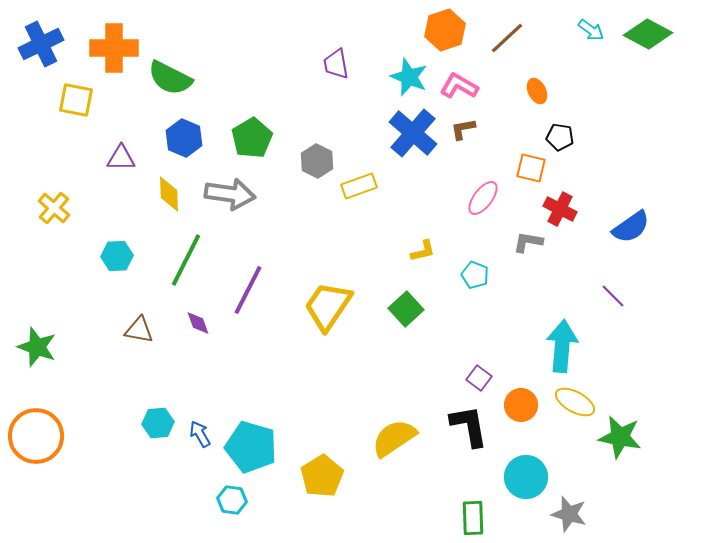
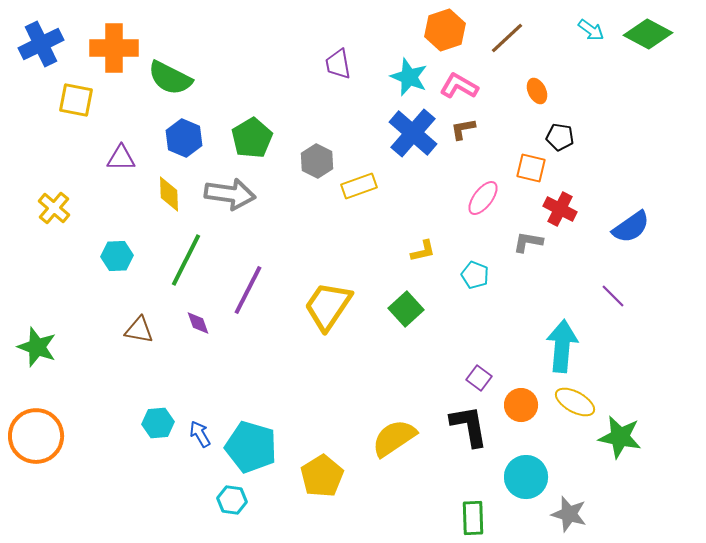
purple trapezoid at (336, 64): moved 2 px right
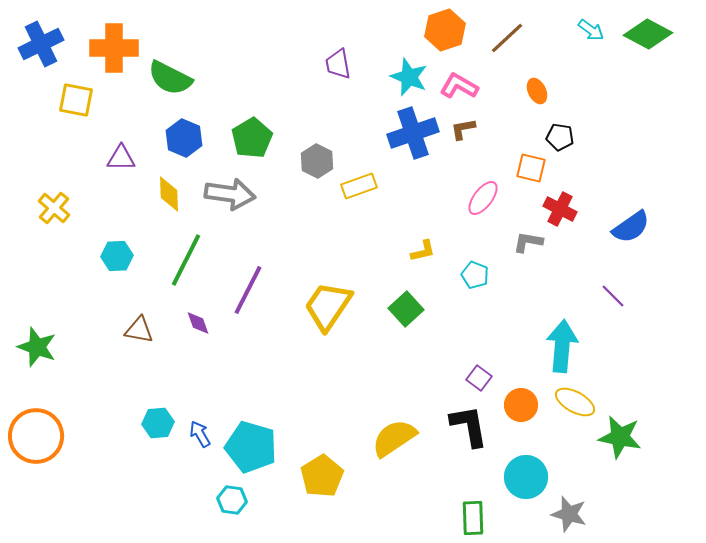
blue cross at (413, 133): rotated 30 degrees clockwise
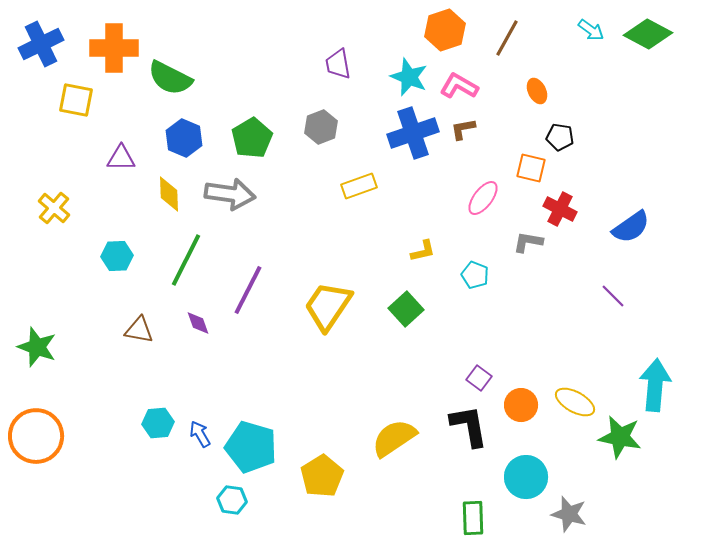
brown line at (507, 38): rotated 18 degrees counterclockwise
gray hexagon at (317, 161): moved 4 px right, 34 px up; rotated 12 degrees clockwise
cyan arrow at (562, 346): moved 93 px right, 39 px down
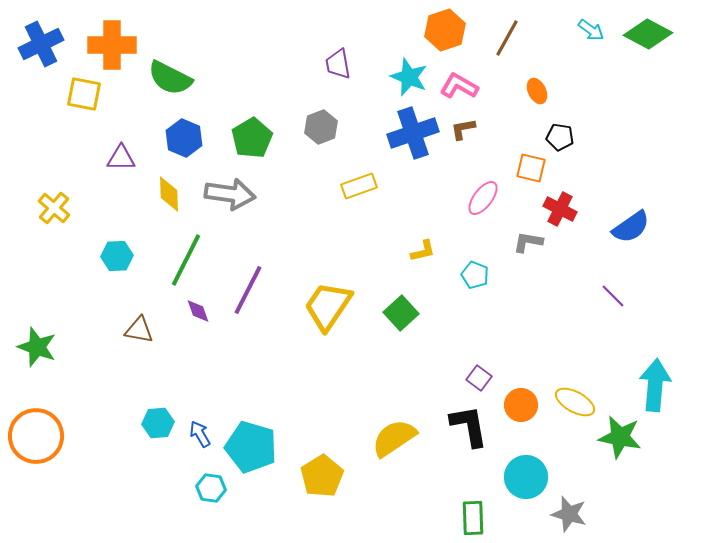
orange cross at (114, 48): moved 2 px left, 3 px up
yellow square at (76, 100): moved 8 px right, 6 px up
green square at (406, 309): moved 5 px left, 4 px down
purple diamond at (198, 323): moved 12 px up
cyan hexagon at (232, 500): moved 21 px left, 12 px up
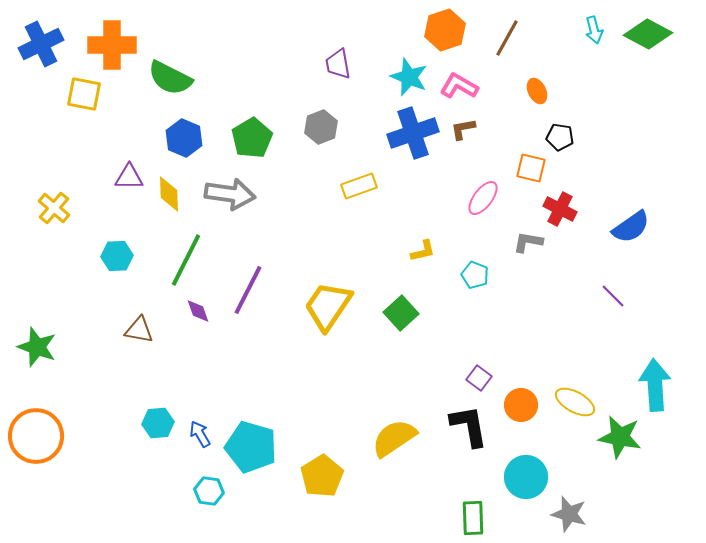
cyan arrow at (591, 30): moved 3 px right; rotated 40 degrees clockwise
purple triangle at (121, 158): moved 8 px right, 19 px down
cyan arrow at (655, 385): rotated 9 degrees counterclockwise
cyan hexagon at (211, 488): moved 2 px left, 3 px down
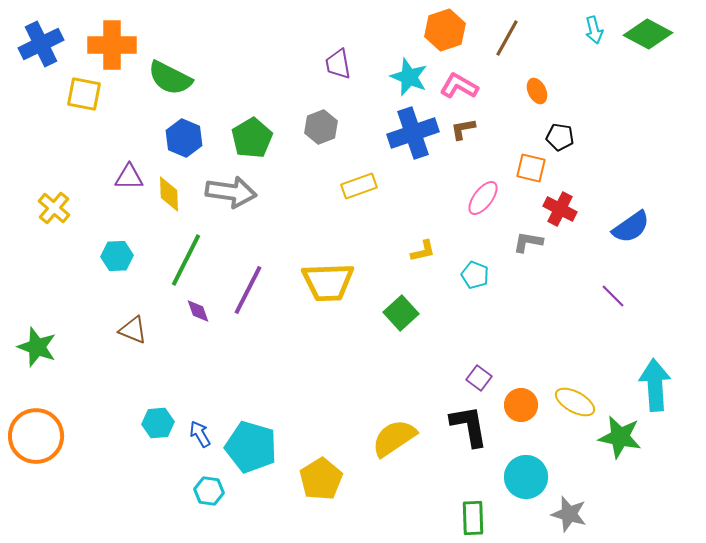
gray arrow at (230, 194): moved 1 px right, 2 px up
yellow trapezoid at (328, 306): moved 24 px up; rotated 126 degrees counterclockwise
brown triangle at (139, 330): moved 6 px left; rotated 12 degrees clockwise
yellow pentagon at (322, 476): moved 1 px left, 3 px down
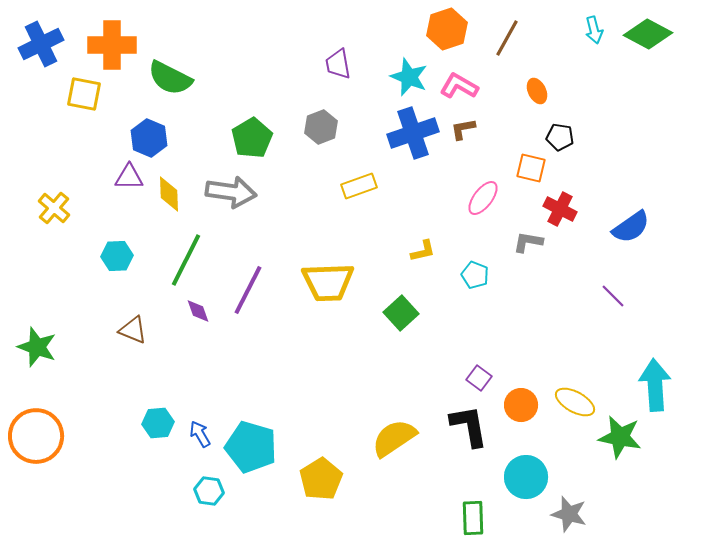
orange hexagon at (445, 30): moved 2 px right, 1 px up
blue hexagon at (184, 138): moved 35 px left
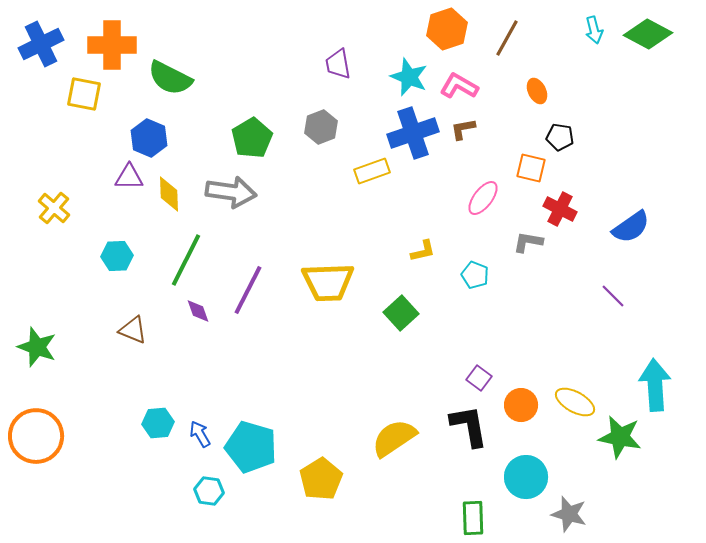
yellow rectangle at (359, 186): moved 13 px right, 15 px up
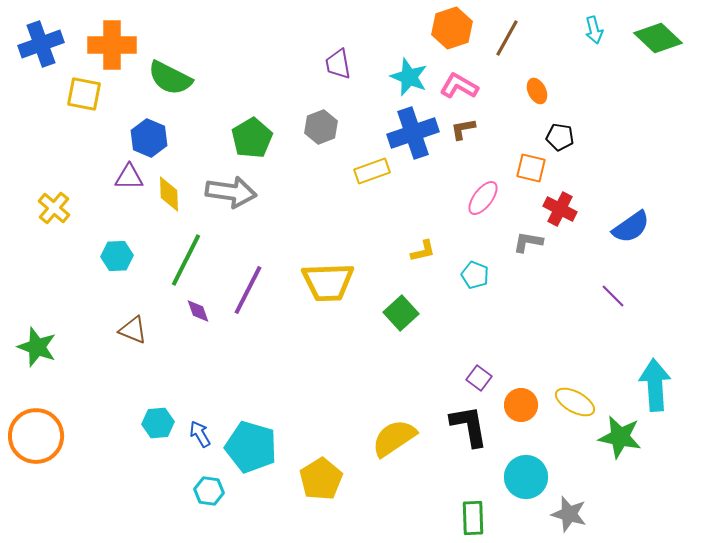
orange hexagon at (447, 29): moved 5 px right, 1 px up
green diamond at (648, 34): moved 10 px right, 4 px down; rotated 15 degrees clockwise
blue cross at (41, 44): rotated 6 degrees clockwise
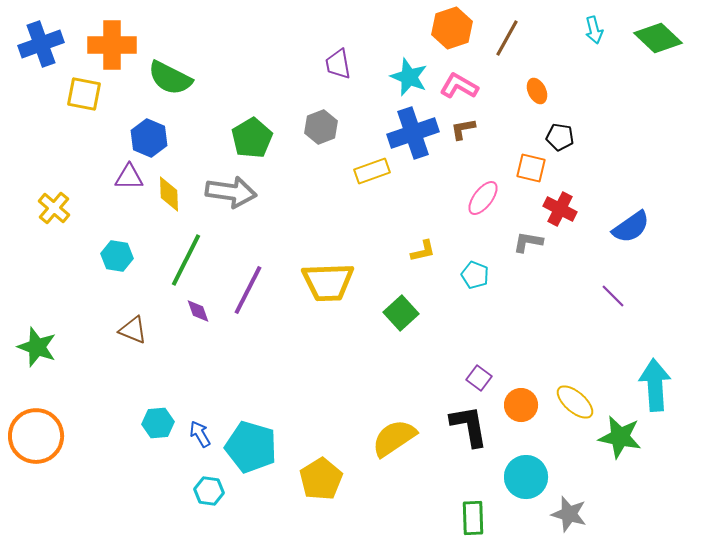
cyan hexagon at (117, 256): rotated 12 degrees clockwise
yellow ellipse at (575, 402): rotated 12 degrees clockwise
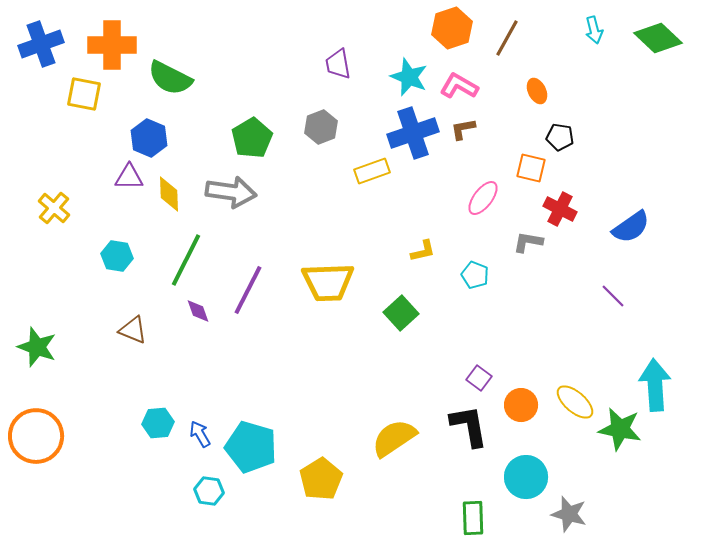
green star at (620, 437): moved 8 px up
